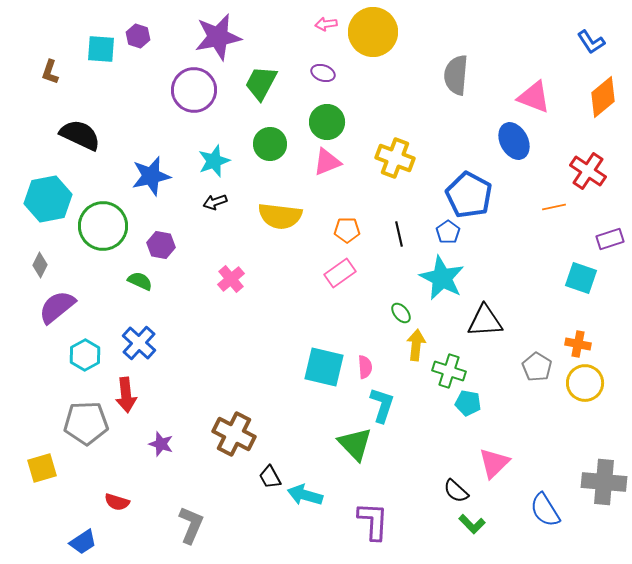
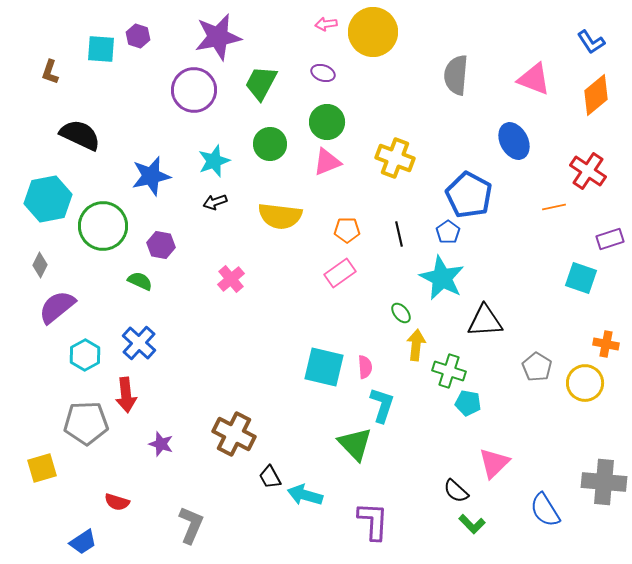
pink triangle at (534, 97): moved 18 px up
orange diamond at (603, 97): moved 7 px left, 2 px up
orange cross at (578, 344): moved 28 px right
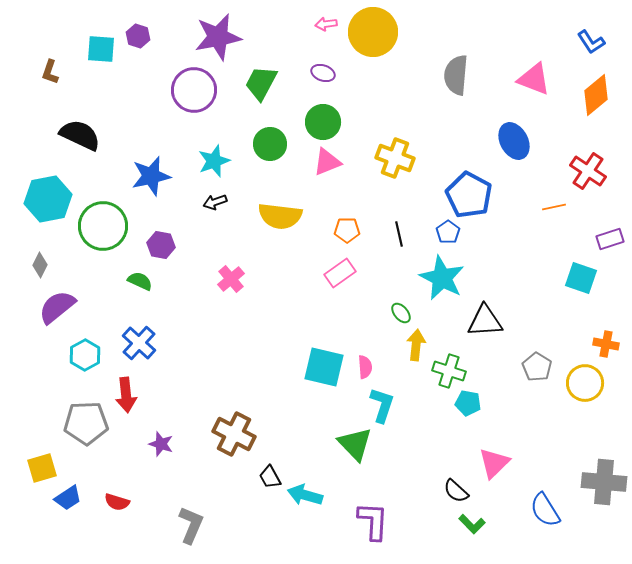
green circle at (327, 122): moved 4 px left
blue trapezoid at (83, 542): moved 15 px left, 44 px up
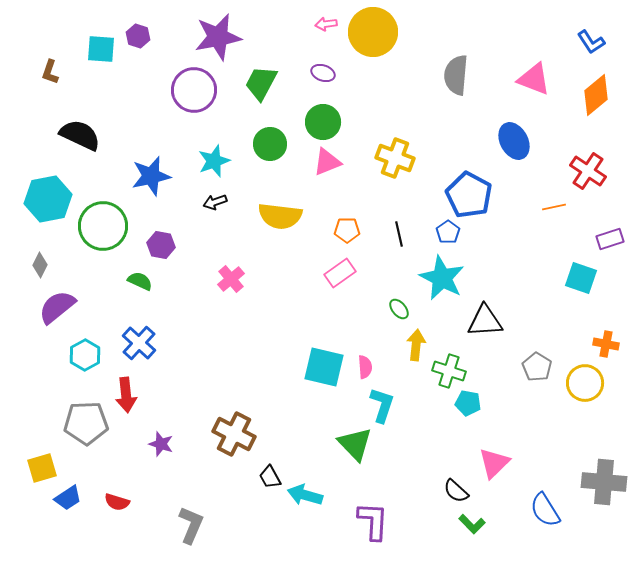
green ellipse at (401, 313): moved 2 px left, 4 px up
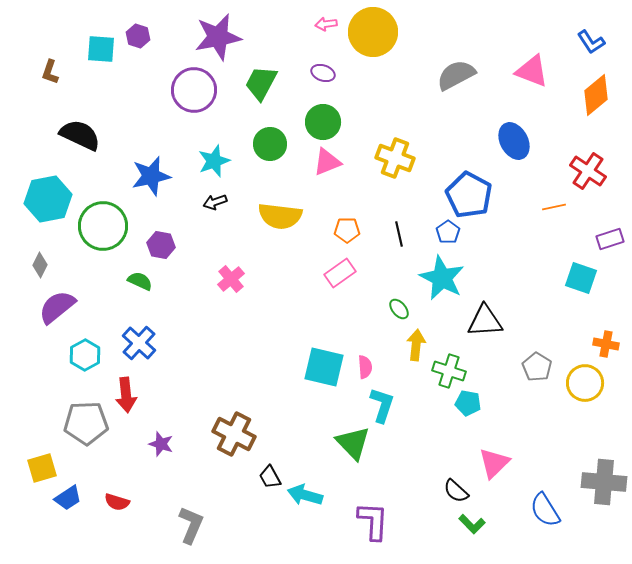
gray semicircle at (456, 75): rotated 57 degrees clockwise
pink triangle at (534, 79): moved 2 px left, 8 px up
green triangle at (355, 444): moved 2 px left, 1 px up
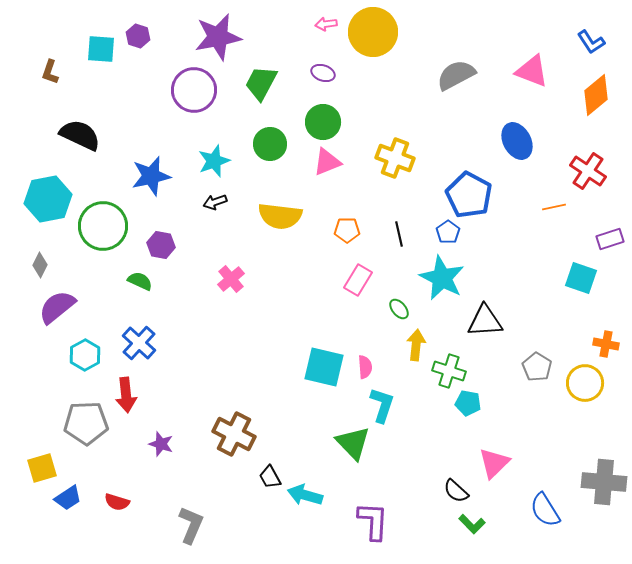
blue ellipse at (514, 141): moved 3 px right
pink rectangle at (340, 273): moved 18 px right, 7 px down; rotated 24 degrees counterclockwise
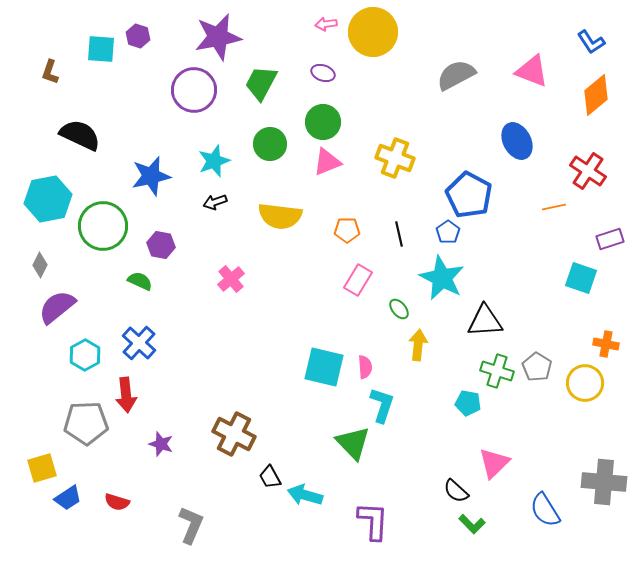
yellow arrow at (416, 345): moved 2 px right
green cross at (449, 371): moved 48 px right
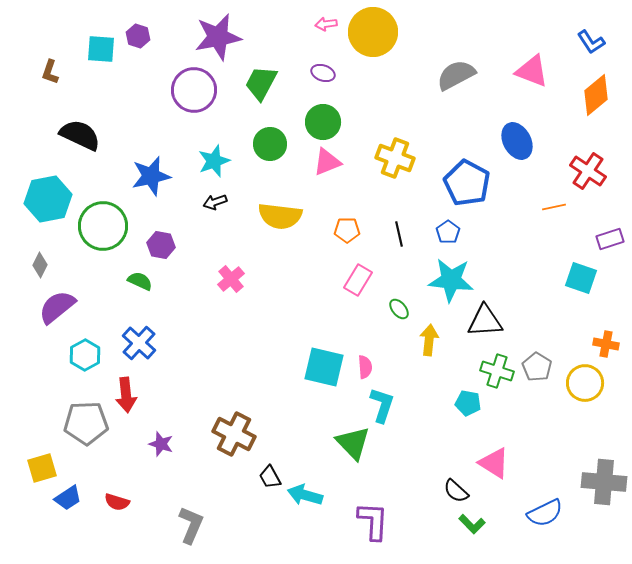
blue pentagon at (469, 195): moved 2 px left, 12 px up
cyan star at (442, 278): moved 9 px right, 2 px down; rotated 21 degrees counterclockwise
yellow arrow at (418, 345): moved 11 px right, 5 px up
pink triangle at (494, 463): rotated 44 degrees counterclockwise
blue semicircle at (545, 510): moved 3 px down; rotated 84 degrees counterclockwise
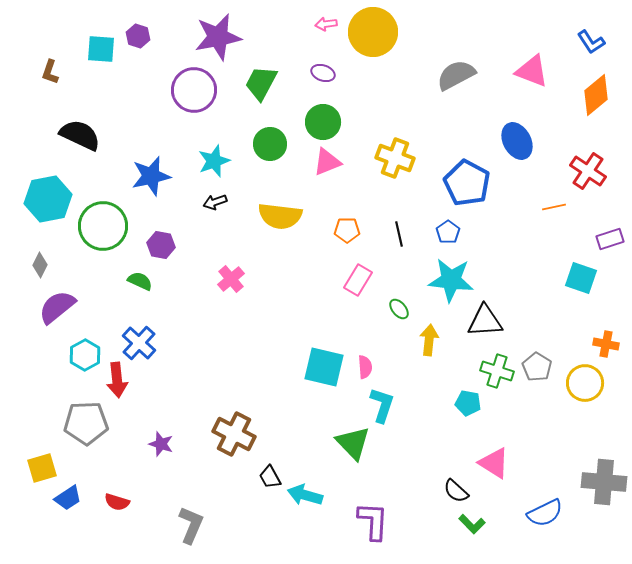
red arrow at (126, 395): moved 9 px left, 15 px up
